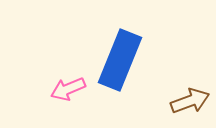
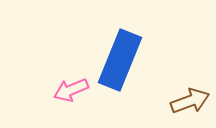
pink arrow: moved 3 px right, 1 px down
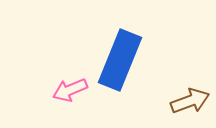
pink arrow: moved 1 px left
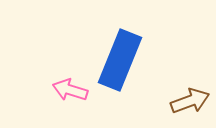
pink arrow: rotated 40 degrees clockwise
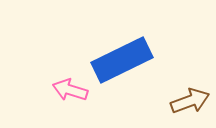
blue rectangle: moved 2 px right; rotated 42 degrees clockwise
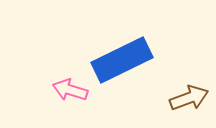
brown arrow: moved 1 px left, 3 px up
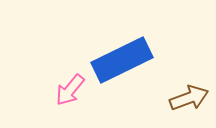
pink arrow: rotated 68 degrees counterclockwise
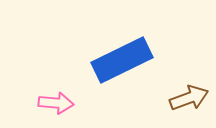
pink arrow: moved 14 px left, 13 px down; rotated 124 degrees counterclockwise
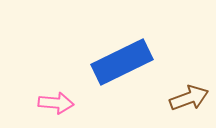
blue rectangle: moved 2 px down
